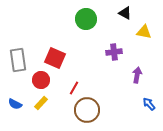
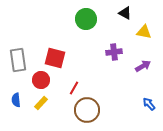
red square: rotated 10 degrees counterclockwise
purple arrow: moved 6 px right, 9 px up; rotated 49 degrees clockwise
blue semicircle: moved 1 px right, 4 px up; rotated 56 degrees clockwise
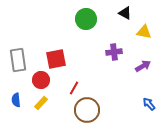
red square: moved 1 px right, 1 px down; rotated 25 degrees counterclockwise
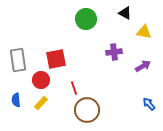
red line: rotated 48 degrees counterclockwise
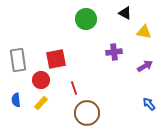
purple arrow: moved 2 px right
brown circle: moved 3 px down
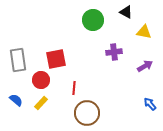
black triangle: moved 1 px right, 1 px up
green circle: moved 7 px right, 1 px down
red line: rotated 24 degrees clockwise
blue semicircle: rotated 136 degrees clockwise
blue arrow: moved 1 px right
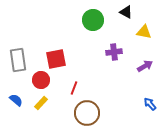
red line: rotated 16 degrees clockwise
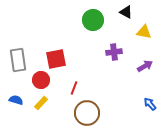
blue semicircle: rotated 24 degrees counterclockwise
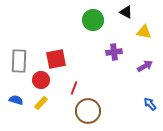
gray rectangle: moved 1 px right, 1 px down; rotated 10 degrees clockwise
brown circle: moved 1 px right, 2 px up
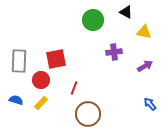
brown circle: moved 3 px down
